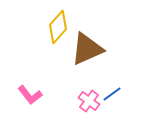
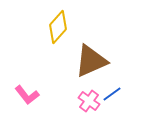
brown triangle: moved 4 px right, 12 px down
pink L-shape: moved 3 px left
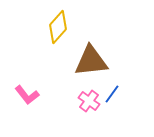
brown triangle: rotated 18 degrees clockwise
blue line: rotated 18 degrees counterclockwise
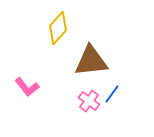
yellow diamond: moved 1 px down
pink L-shape: moved 8 px up
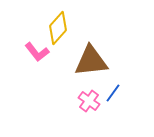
pink L-shape: moved 10 px right, 35 px up
blue line: moved 1 px right, 1 px up
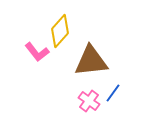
yellow diamond: moved 2 px right, 3 px down
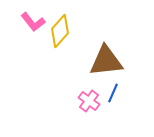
pink L-shape: moved 4 px left, 30 px up
brown triangle: moved 15 px right
blue line: rotated 12 degrees counterclockwise
